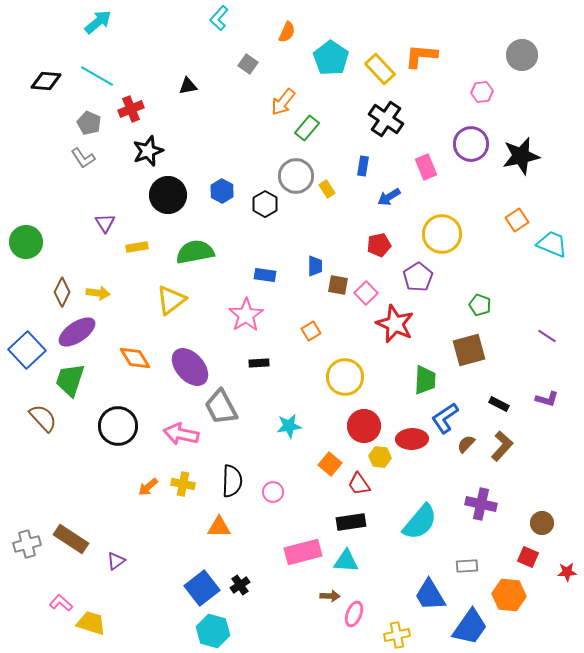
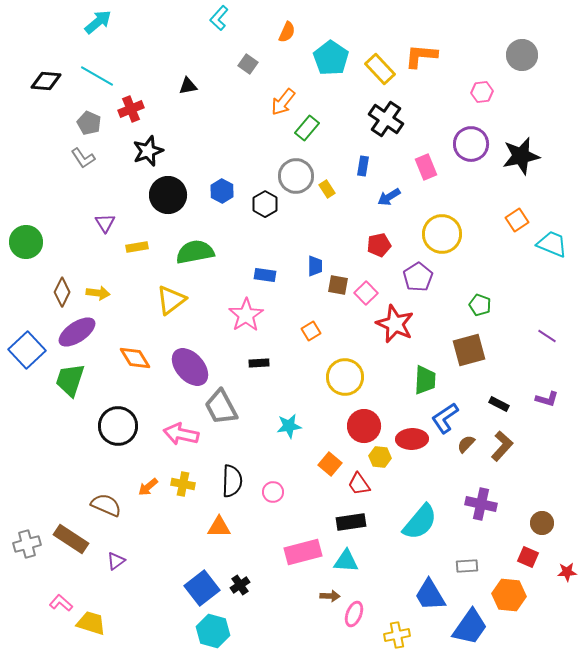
brown semicircle at (43, 418): moved 63 px right, 87 px down; rotated 24 degrees counterclockwise
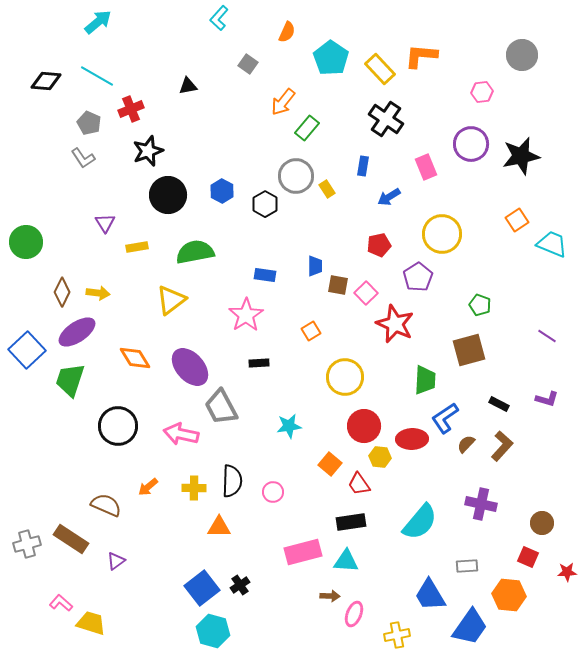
yellow cross at (183, 484): moved 11 px right, 4 px down; rotated 10 degrees counterclockwise
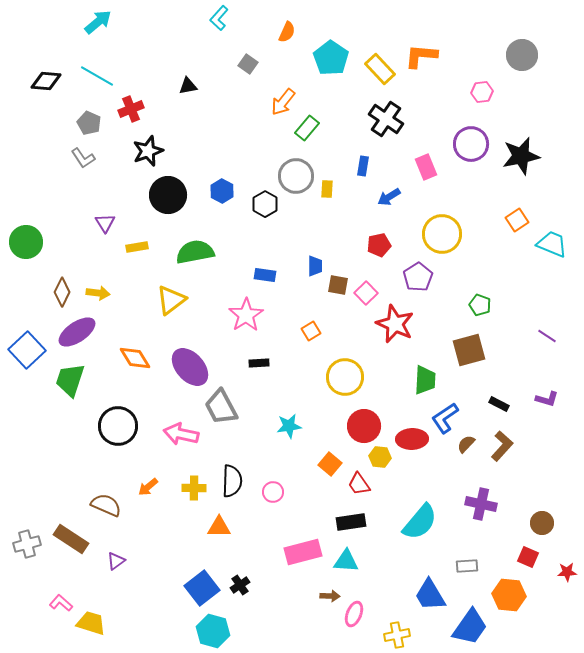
yellow rectangle at (327, 189): rotated 36 degrees clockwise
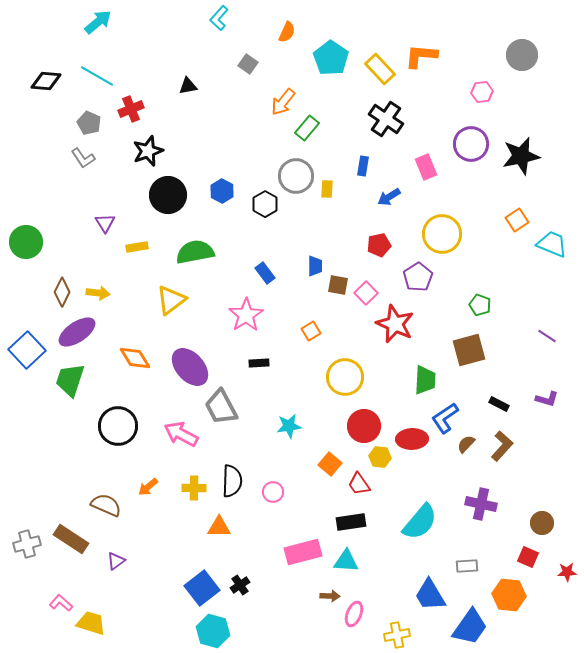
blue rectangle at (265, 275): moved 2 px up; rotated 45 degrees clockwise
pink arrow at (181, 434): rotated 16 degrees clockwise
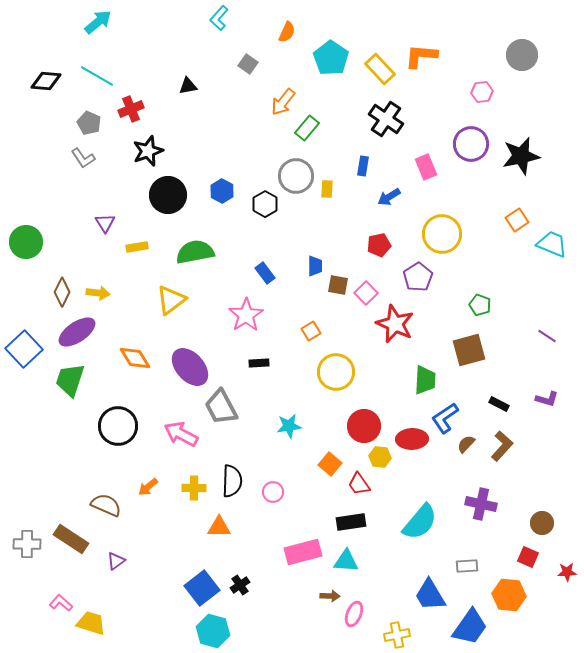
blue square at (27, 350): moved 3 px left, 1 px up
yellow circle at (345, 377): moved 9 px left, 5 px up
gray cross at (27, 544): rotated 16 degrees clockwise
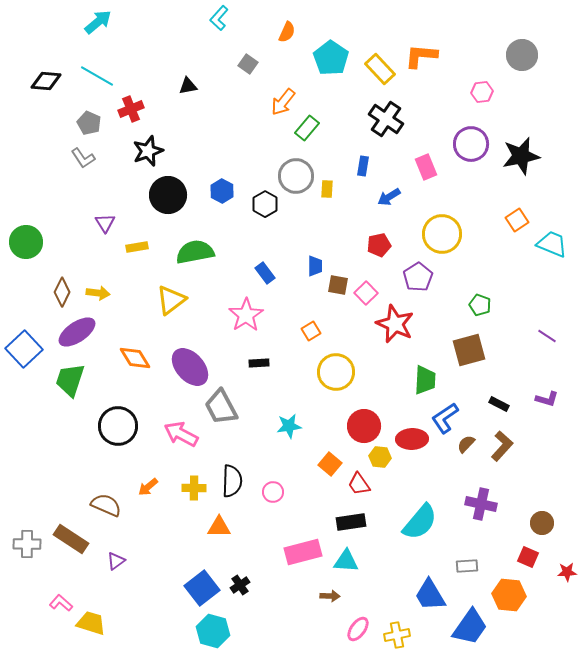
pink ellipse at (354, 614): moved 4 px right, 15 px down; rotated 15 degrees clockwise
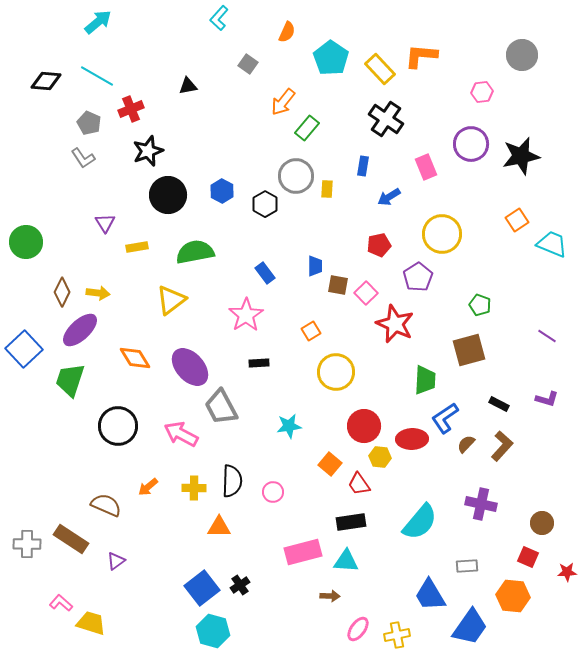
purple ellipse at (77, 332): moved 3 px right, 2 px up; rotated 9 degrees counterclockwise
orange hexagon at (509, 595): moved 4 px right, 1 px down
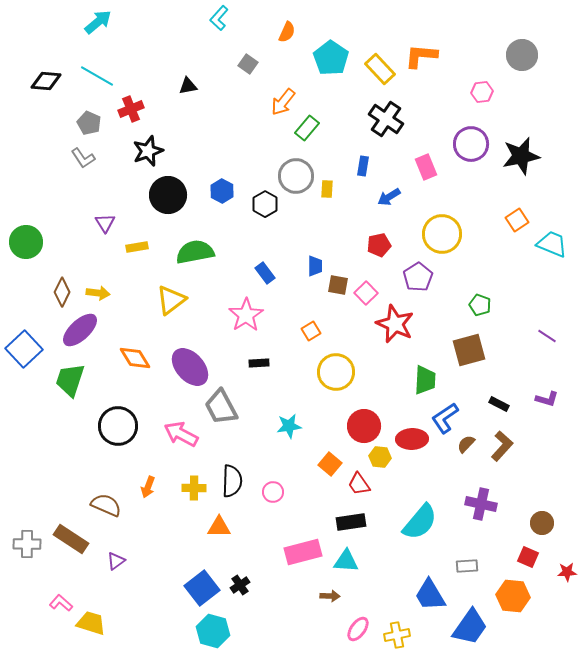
orange arrow at (148, 487): rotated 30 degrees counterclockwise
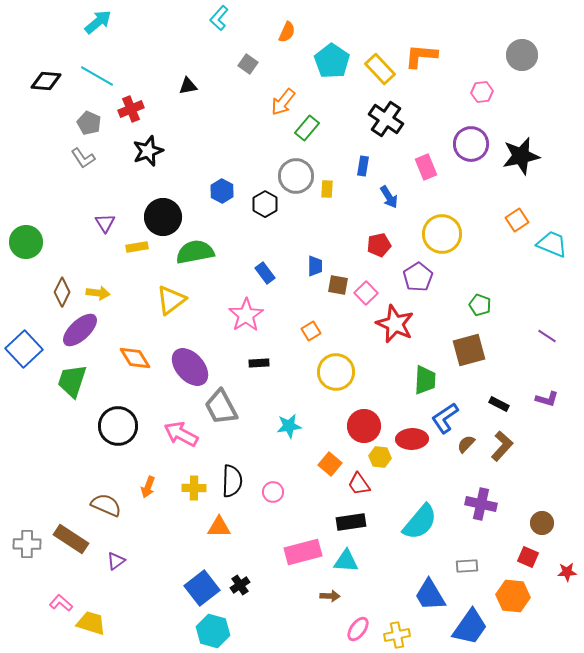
cyan pentagon at (331, 58): moved 1 px right, 3 px down
black circle at (168, 195): moved 5 px left, 22 px down
blue arrow at (389, 197): rotated 90 degrees counterclockwise
green trapezoid at (70, 380): moved 2 px right, 1 px down
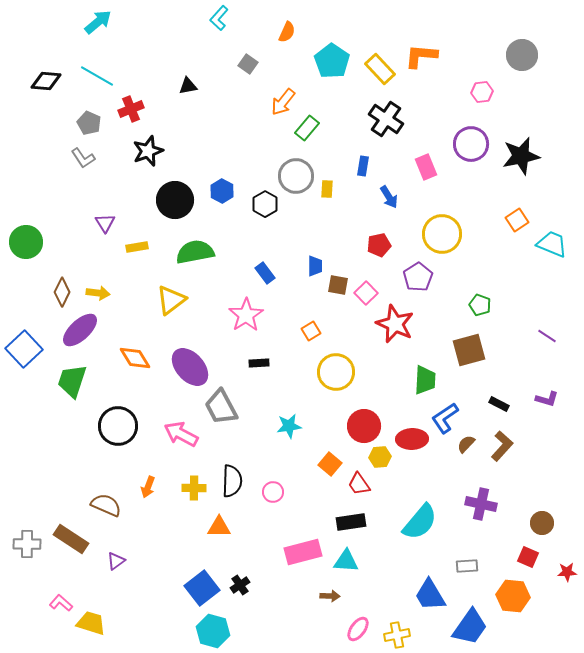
black circle at (163, 217): moved 12 px right, 17 px up
yellow hexagon at (380, 457): rotated 10 degrees counterclockwise
